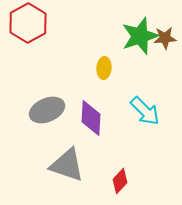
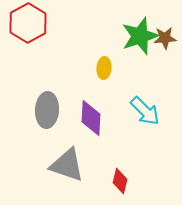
gray ellipse: rotated 64 degrees counterclockwise
red diamond: rotated 30 degrees counterclockwise
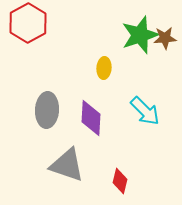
green star: moved 1 px up
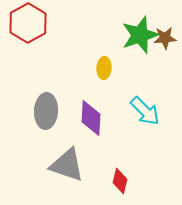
gray ellipse: moved 1 px left, 1 px down
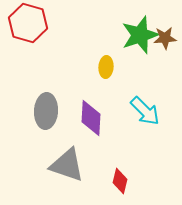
red hexagon: rotated 15 degrees counterclockwise
yellow ellipse: moved 2 px right, 1 px up
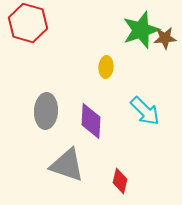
green star: moved 1 px right, 5 px up
purple diamond: moved 3 px down
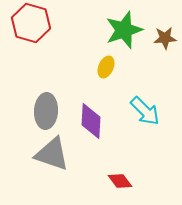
red hexagon: moved 3 px right
green star: moved 17 px left
yellow ellipse: rotated 20 degrees clockwise
gray triangle: moved 15 px left, 11 px up
red diamond: rotated 50 degrees counterclockwise
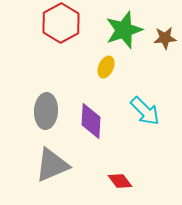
red hexagon: moved 30 px right; rotated 15 degrees clockwise
gray triangle: moved 11 px down; rotated 42 degrees counterclockwise
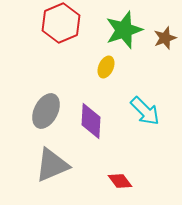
red hexagon: rotated 6 degrees clockwise
brown star: rotated 15 degrees counterclockwise
gray ellipse: rotated 24 degrees clockwise
